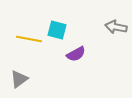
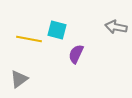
purple semicircle: rotated 144 degrees clockwise
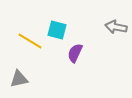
yellow line: moved 1 px right, 2 px down; rotated 20 degrees clockwise
purple semicircle: moved 1 px left, 1 px up
gray triangle: rotated 24 degrees clockwise
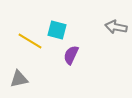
purple semicircle: moved 4 px left, 2 px down
